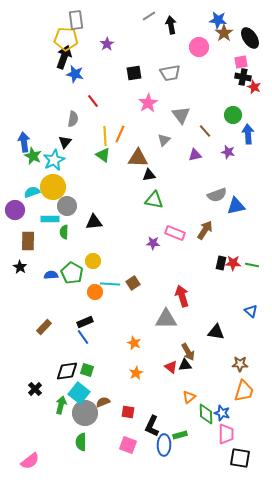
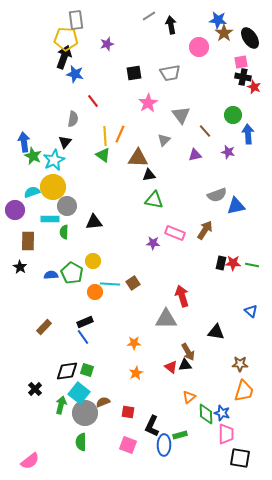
purple star at (107, 44): rotated 16 degrees clockwise
orange star at (134, 343): rotated 24 degrees counterclockwise
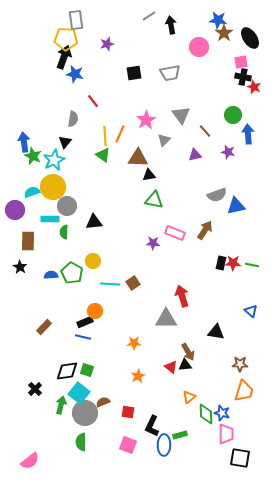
pink star at (148, 103): moved 2 px left, 17 px down
orange circle at (95, 292): moved 19 px down
blue line at (83, 337): rotated 42 degrees counterclockwise
orange star at (136, 373): moved 2 px right, 3 px down
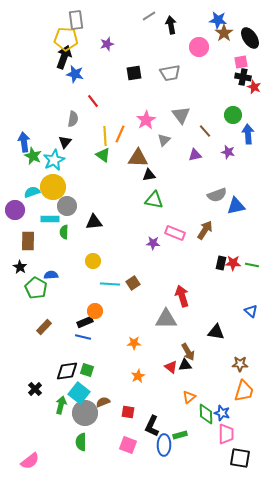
green pentagon at (72, 273): moved 36 px left, 15 px down
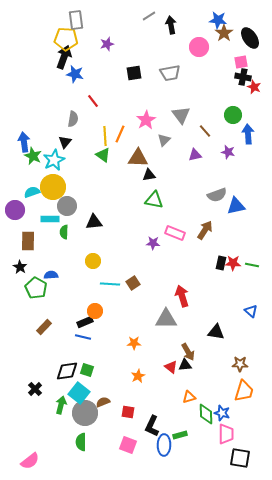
orange triangle at (189, 397): rotated 24 degrees clockwise
